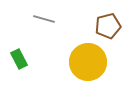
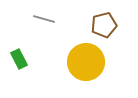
brown pentagon: moved 4 px left, 1 px up
yellow circle: moved 2 px left
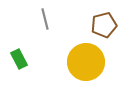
gray line: moved 1 px right; rotated 60 degrees clockwise
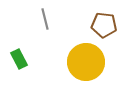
brown pentagon: rotated 20 degrees clockwise
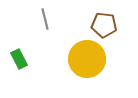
yellow circle: moved 1 px right, 3 px up
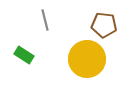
gray line: moved 1 px down
green rectangle: moved 5 px right, 4 px up; rotated 30 degrees counterclockwise
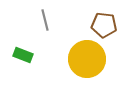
green rectangle: moved 1 px left; rotated 12 degrees counterclockwise
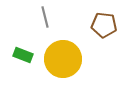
gray line: moved 3 px up
yellow circle: moved 24 px left
